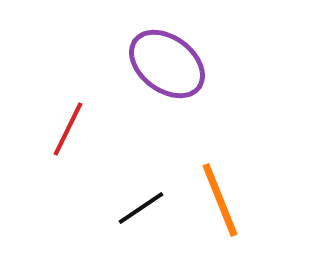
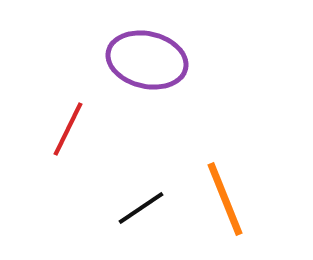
purple ellipse: moved 20 px left, 4 px up; rotated 24 degrees counterclockwise
orange line: moved 5 px right, 1 px up
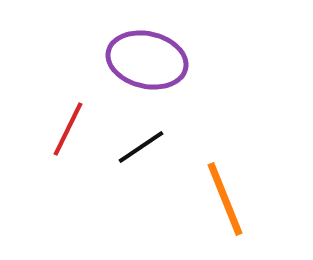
black line: moved 61 px up
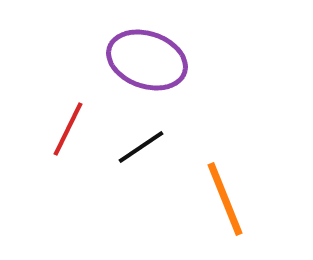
purple ellipse: rotated 6 degrees clockwise
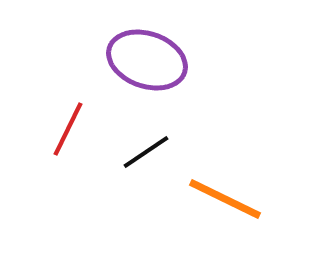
black line: moved 5 px right, 5 px down
orange line: rotated 42 degrees counterclockwise
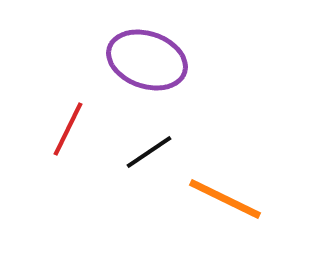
black line: moved 3 px right
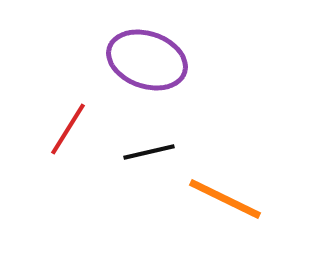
red line: rotated 6 degrees clockwise
black line: rotated 21 degrees clockwise
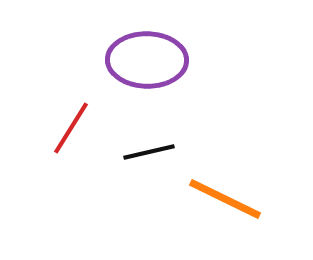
purple ellipse: rotated 18 degrees counterclockwise
red line: moved 3 px right, 1 px up
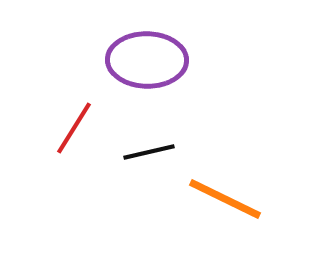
red line: moved 3 px right
